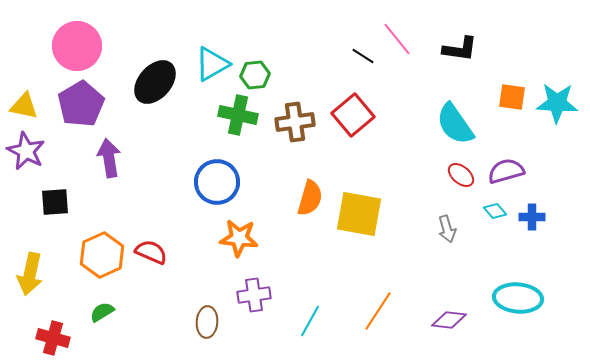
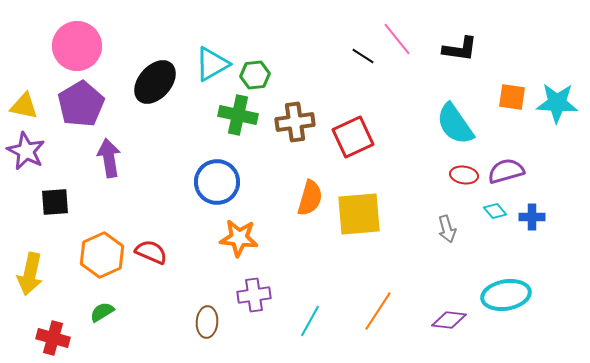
red square: moved 22 px down; rotated 15 degrees clockwise
red ellipse: moved 3 px right; rotated 32 degrees counterclockwise
yellow square: rotated 15 degrees counterclockwise
cyan ellipse: moved 12 px left, 3 px up; rotated 15 degrees counterclockwise
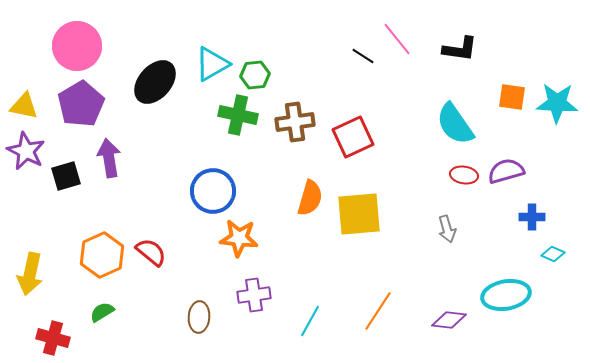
blue circle: moved 4 px left, 9 px down
black square: moved 11 px right, 26 px up; rotated 12 degrees counterclockwise
cyan diamond: moved 58 px right, 43 px down; rotated 25 degrees counterclockwise
red semicircle: rotated 16 degrees clockwise
brown ellipse: moved 8 px left, 5 px up
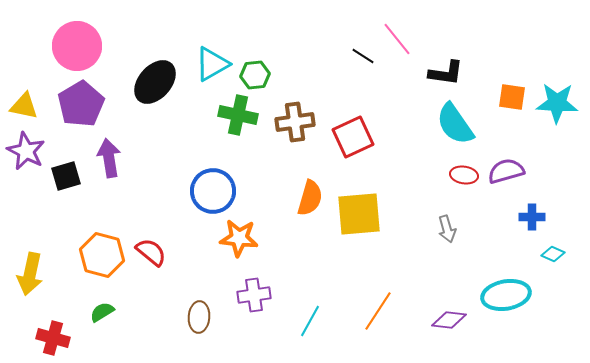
black L-shape: moved 14 px left, 24 px down
orange hexagon: rotated 21 degrees counterclockwise
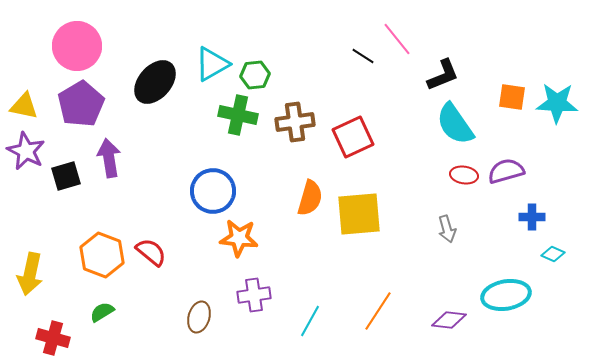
black L-shape: moved 3 px left, 2 px down; rotated 30 degrees counterclockwise
orange hexagon: rotated 6 degrees clockwise
brown ellipse: rotated 12 degrees clockwise
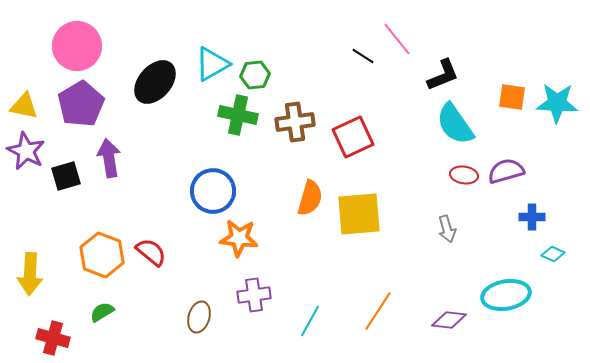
yellow arrow: rotated 9 degrees counterclockwise
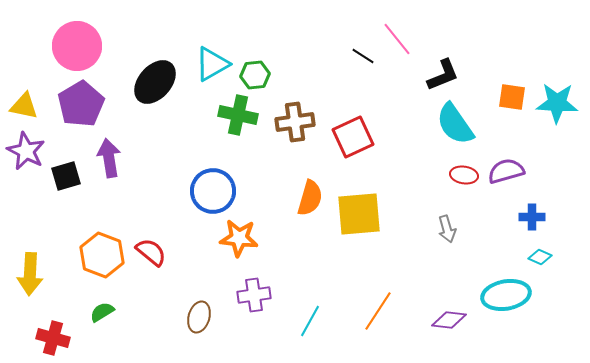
cyan diamond: moved 13 px left, 3 px down
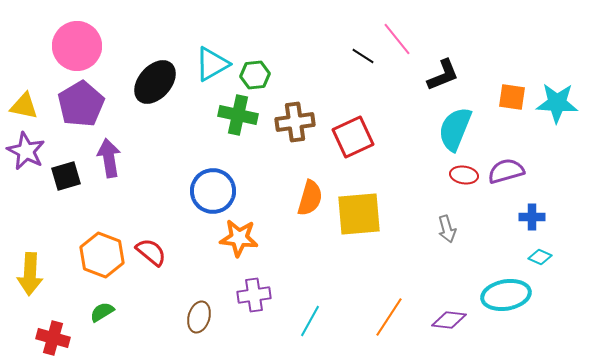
cyan semicircle: moved 5 px down; rotated 57 degrees clockwise
orange line: moved 11 px right, 6 px down
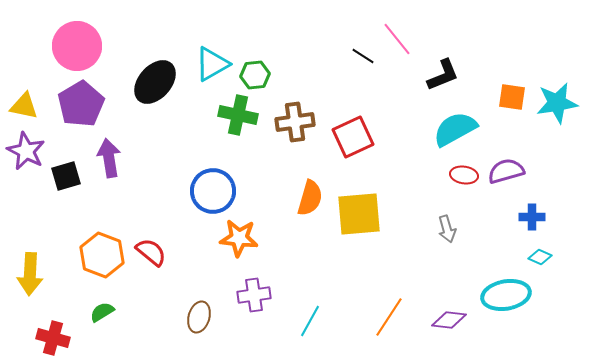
cyan star: rotated 12 degrees counterclockwise
cyan semicircle: rotated 39 degrees clockwise
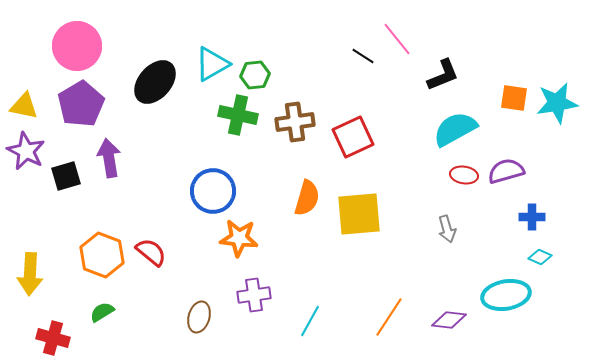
orange square: moved 2 px right, 1 px down
orange semicircle: moved 3 px left
